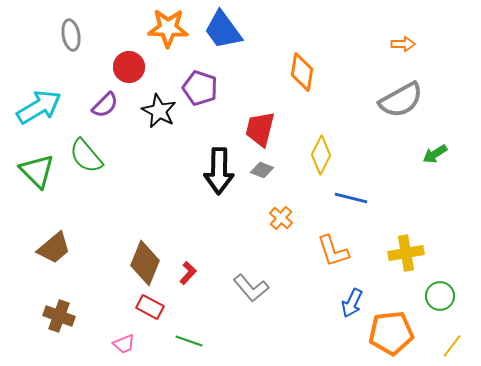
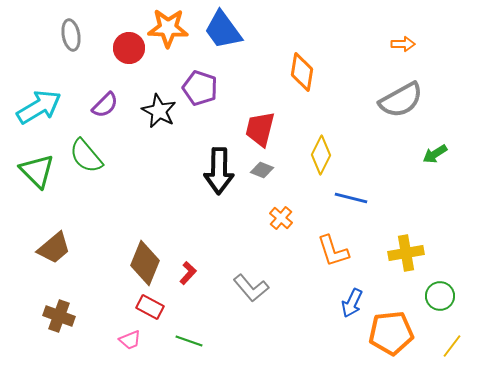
red circle: moved 19 px up
pink trapezoid: moved 6 px right, 4 px up
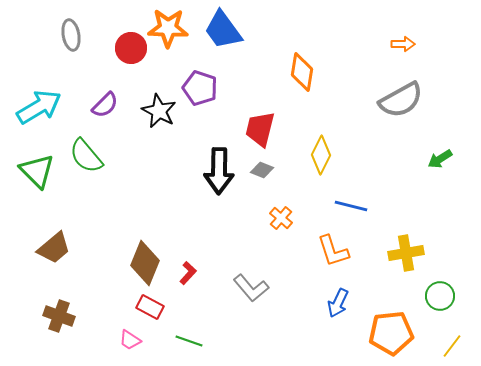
red circle: moved 2 px right
green arrow: moved 5 px right, 5 px down
blue line: moved 8 px down
blue arrow: moved 14 px left
pink trapezoid: rotated 55 degrees clockwise
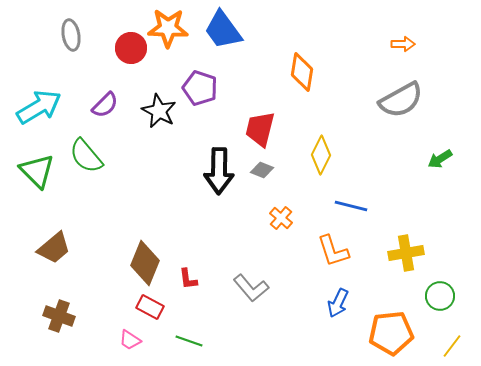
red L-shape: moved 6 px down; rotated 130 degrees clockwise
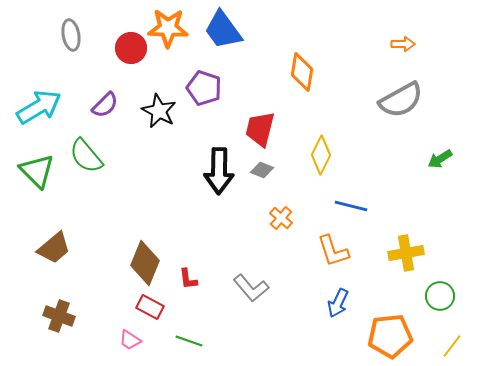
purple pentagon: moved 4 px right
orange pentagon: moved 1 px left, 3 px down
